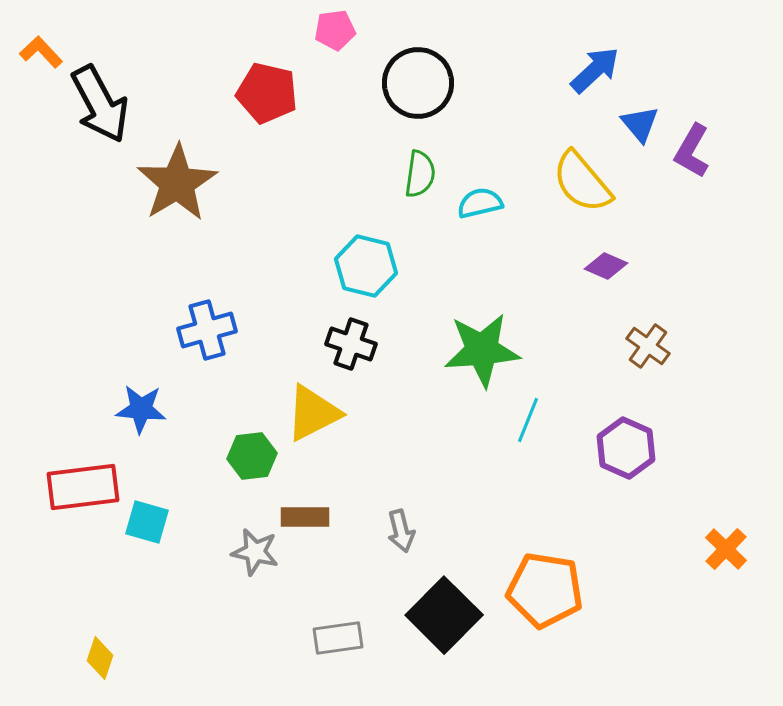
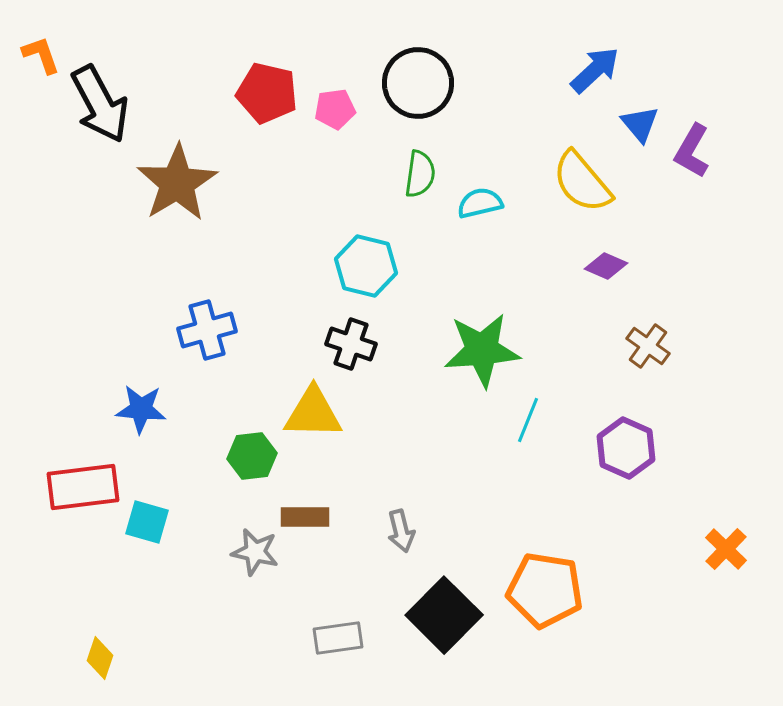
pink pentagon: moved 79 px down
orange L-shape: moved 3 px down; rotated 24 degrees clockwise
yellow triangle: rotated 28 degrees clockwise
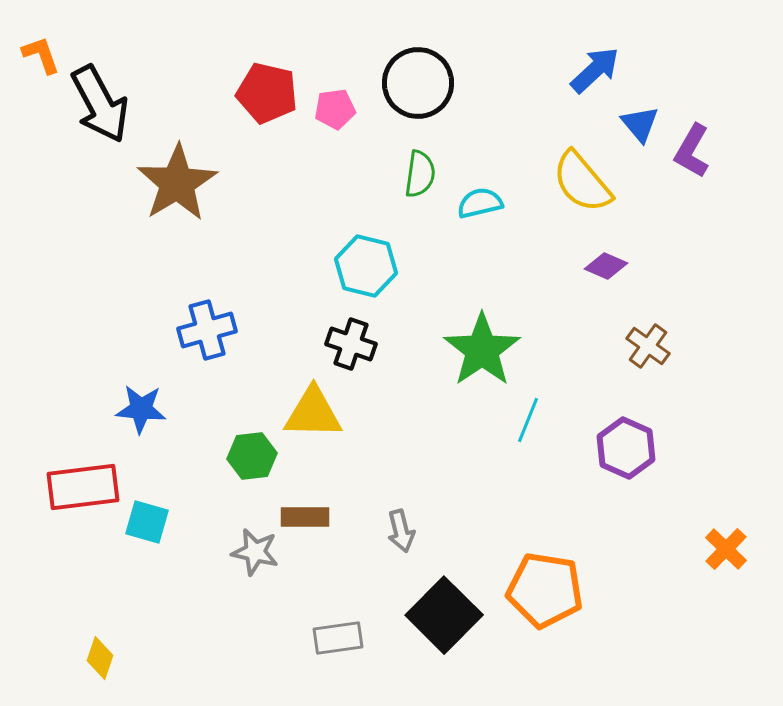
green star: rotated 30 degrees counterclockwise
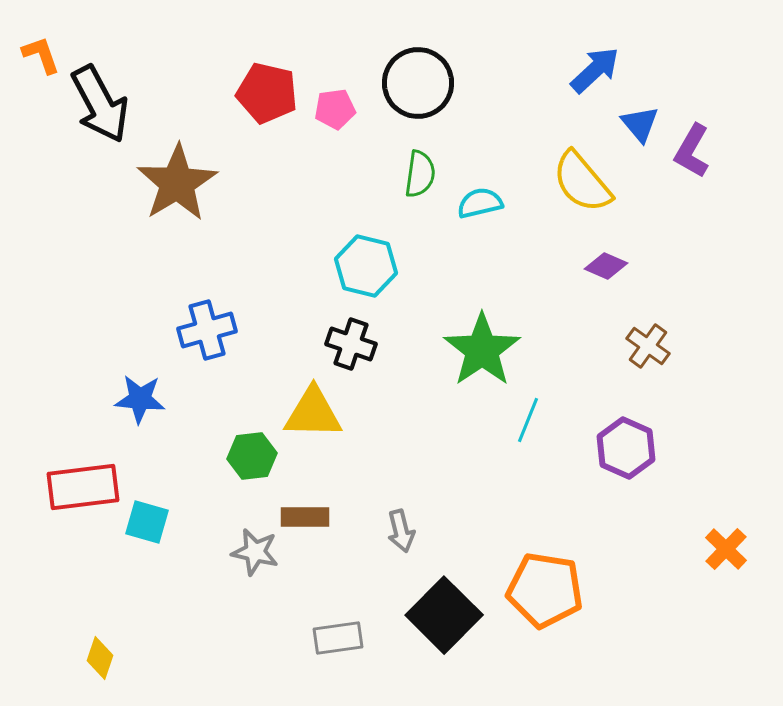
blue star: moved 1 px left, 10 px up
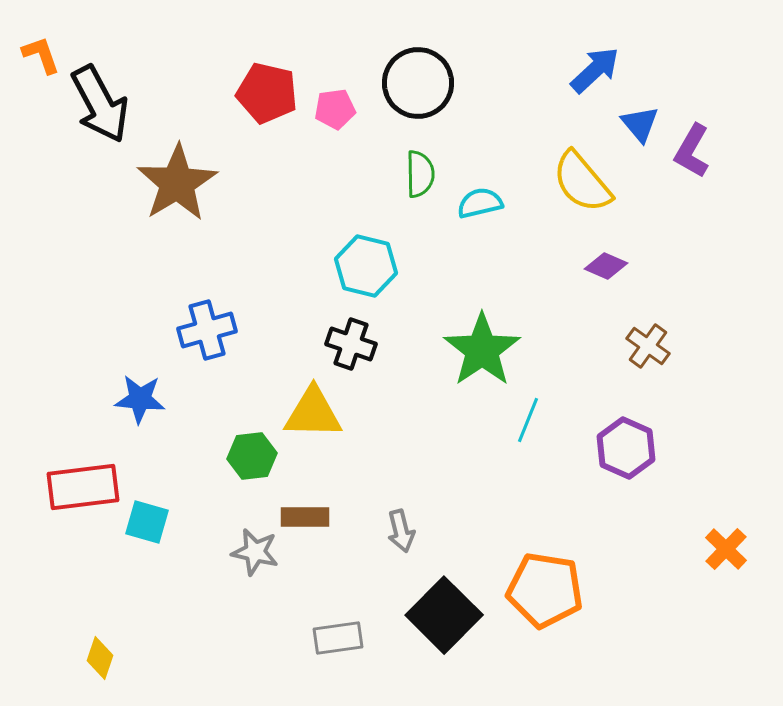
green semicircle: rotated 9 degrees counterclockwise
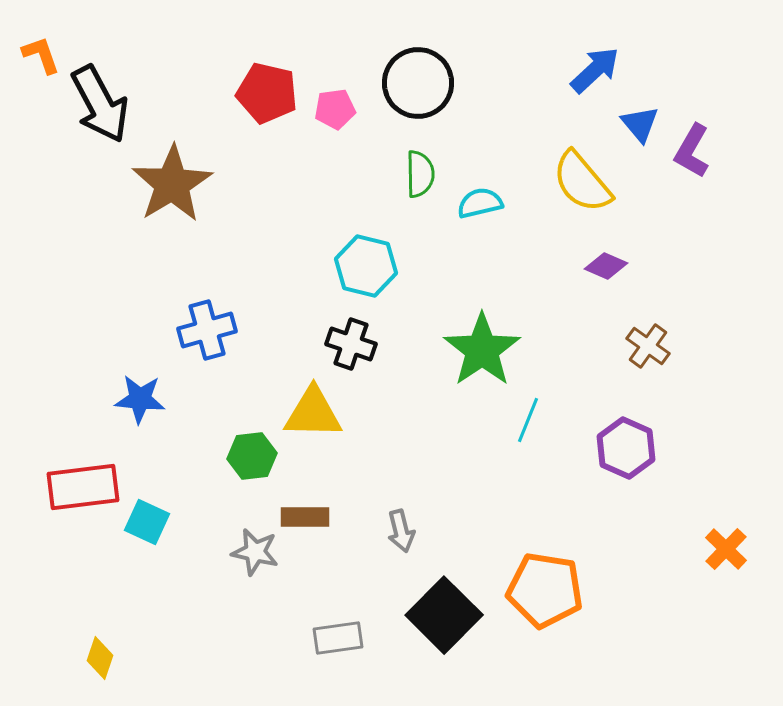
brown star: moved 5 px left, 1 px down
cyan square: rotated 9 degrees clockwise
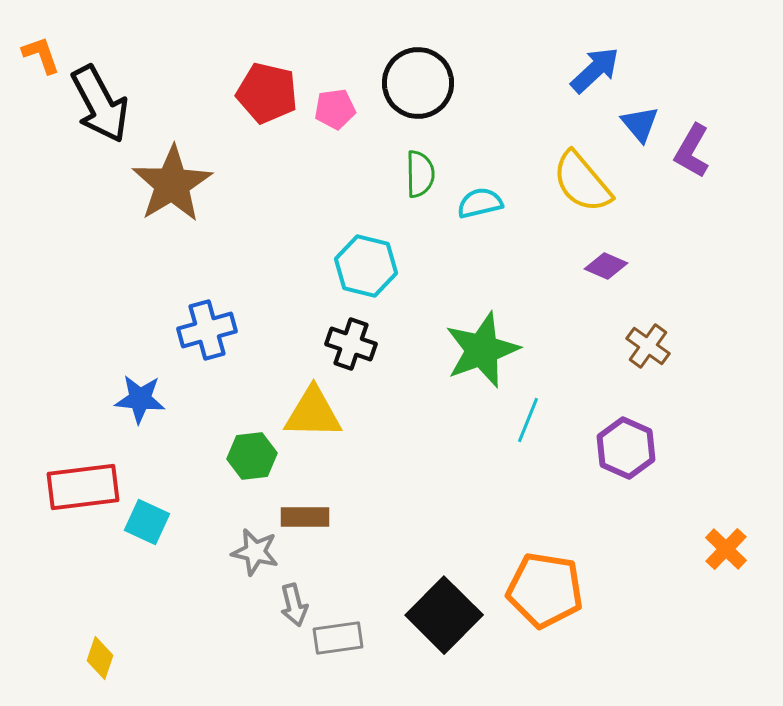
green star: rotated 14 degrees clockwise
gray arrow: moved 107 px left, 74 px down
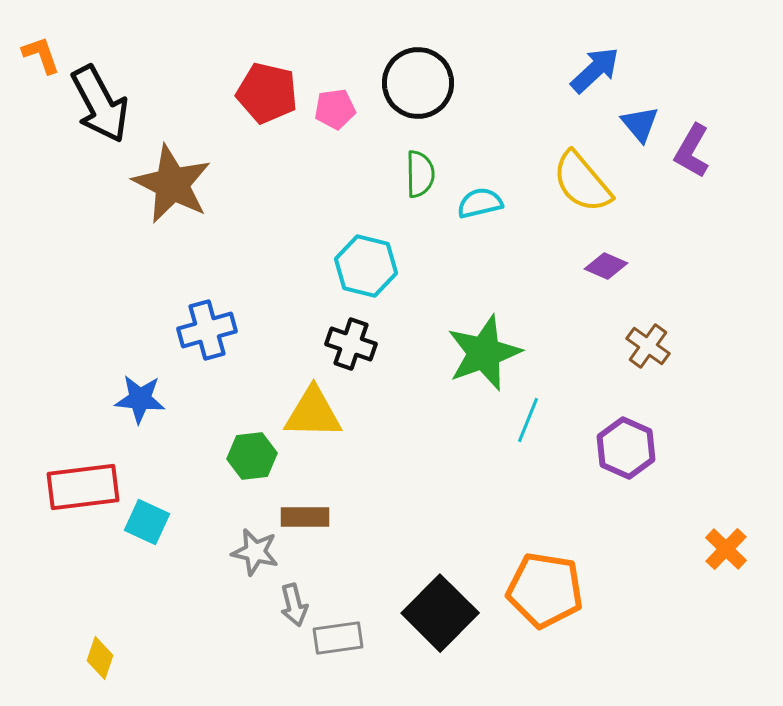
brown star: rotated 14 degrees counterclockwise
green star: moved 2 px right, 3 px down
black square: moved 4 px left, 2 px up
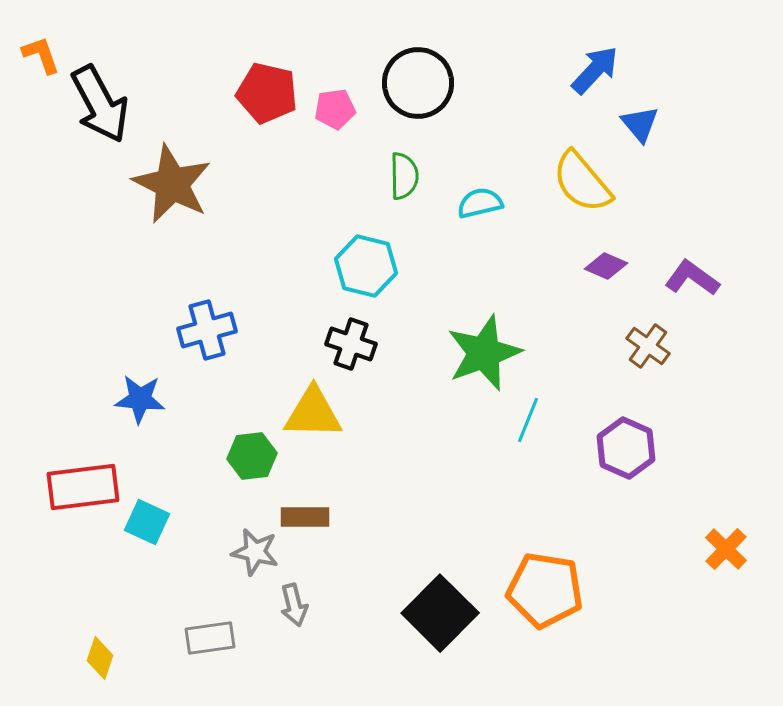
blue arrow: rotated 4 degrees counterclockwise
purple L-shape: moved 127 px down; rotated 96 degrees clockwise
green semicircle: moved 16 px left, 2 px down
gray rectangle: moved 128 px left
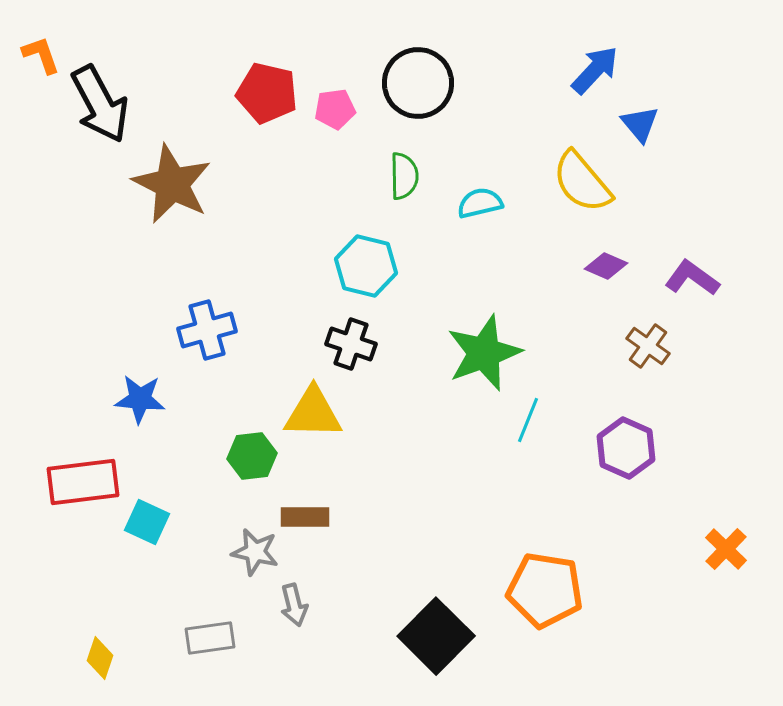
red rectangle: moved 5 px up
black square: moved 4 px left, 23 px down
